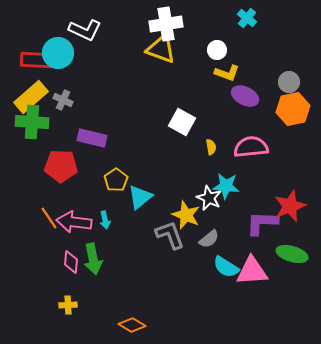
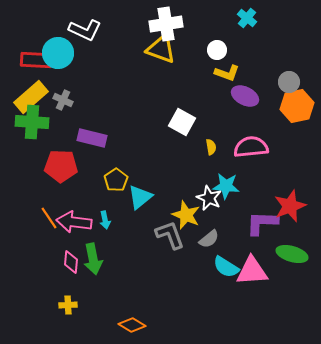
orange hexagon: moved 4 px right, 3 px up
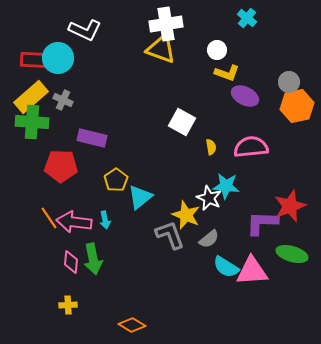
cyan circle: moved 5 px down
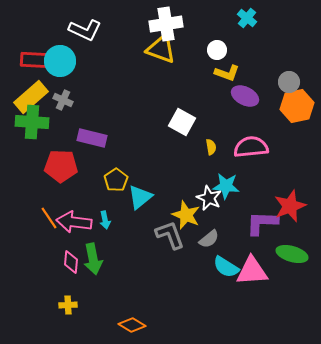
cyan circle: moved 2 px right, 3 px down
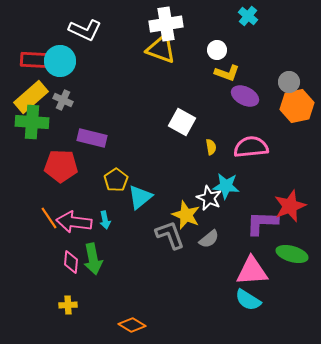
cyan cross: moved 1 px right, 2 px up
cyan semicircle: moved 22 px right, 33 px down
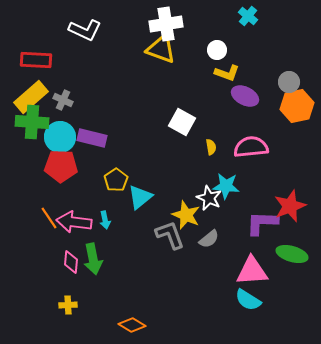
cyan circle: moved 76 px down
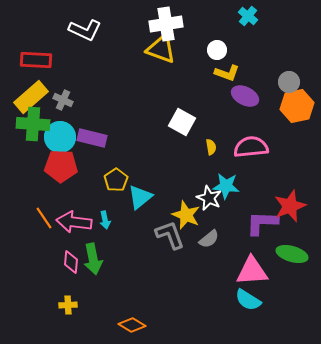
green cross: moved 1 px right, 2 px down
orange line: moved 5 px left
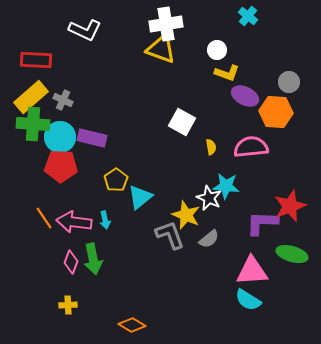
orange hexagon: moved 21 px left, 6 px down; rotated 16 degrees clockwise
pink diamond: rotated 15 degrees clockwise
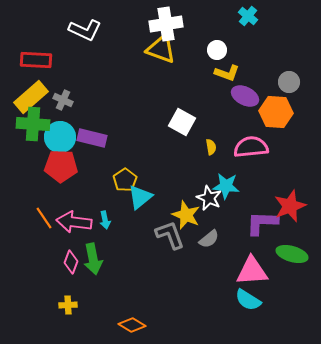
yellow pentagon: moved 9 px right
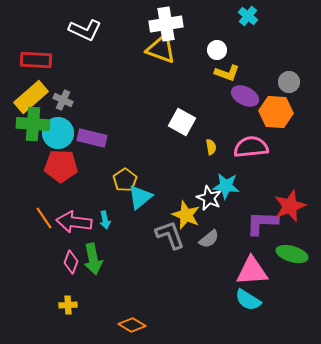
cyan circle: moved 2 px left, 4 px up
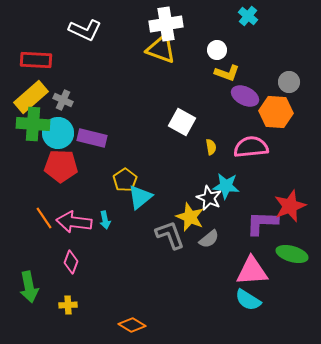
yellow star: moved 4 px right, 2 px down
green arrow: moved 64 px left, 28 px down
